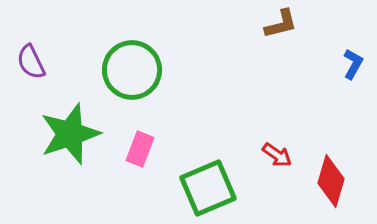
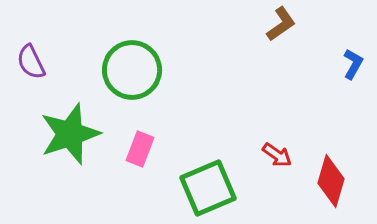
brown L-shape: rotated 21 degrees counterclockwise
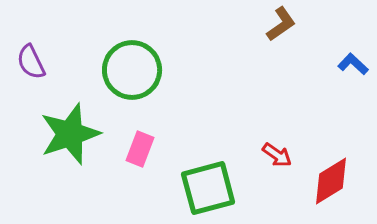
blue L-shape: rotated 76 degrees counterclockwise
red diamond: rotated 42 degrees clockwise
green square: rotated 8 degrees clockwise
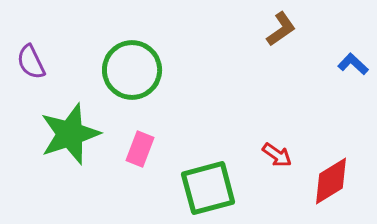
brown L-shape: moved 5 px down
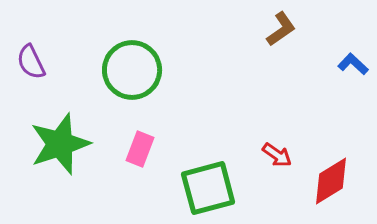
green star: moved 10 px left, 10 px down
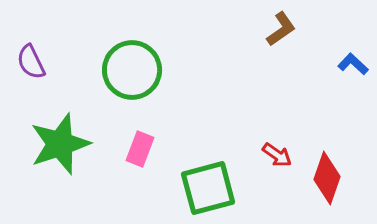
red diamond: moved 4 px left, 3 px up; rotated 39 degrees counterclockwise
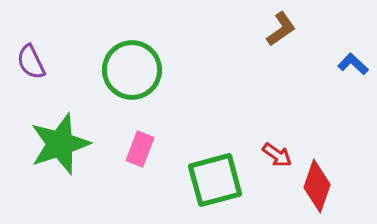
red diamond: moved 10 px left, 8 px down
green square: moved 7 px right, 8 px up
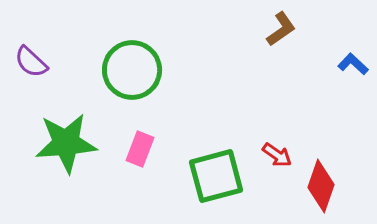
purple semicircle: rotated 21 degrees counterclockwise
green star: moved 6 px right, 1 px up; rotated 14 degrees clockwise
green square: moved 1 px right, 4 px up
red diamond: moved 4 px right
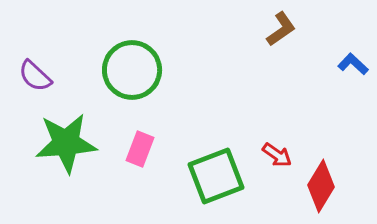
purple semicircle: moved 4 px right, 14 px down
green square: rotated 6 degrees counterclockwise
red diamond: rotated 12 degrees clockwise
